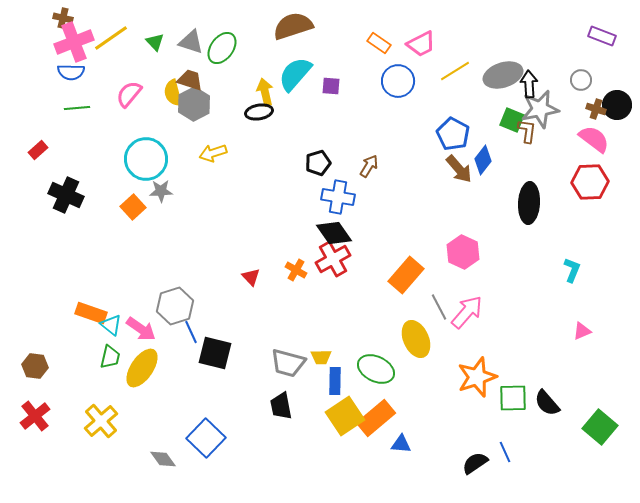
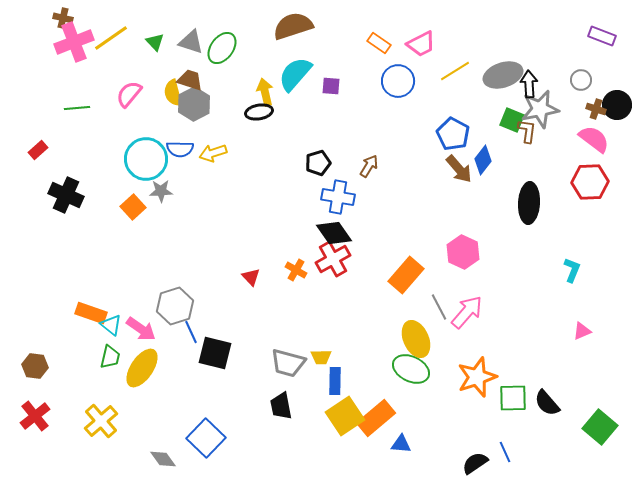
blue semicircle at (71, 72): moved 109 px right, 77 px down
green ellipse at (376, 369): moved 35 px right
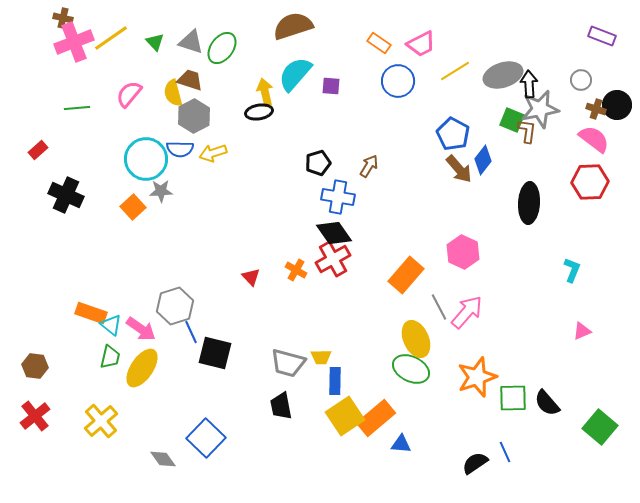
gray hexagon at (194, 104): moved 12 px down
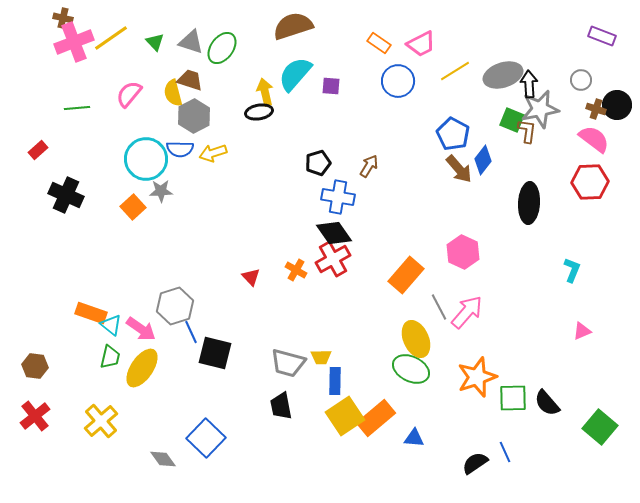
blue triangle at (401, 444): moved 13 px right, 6 px up
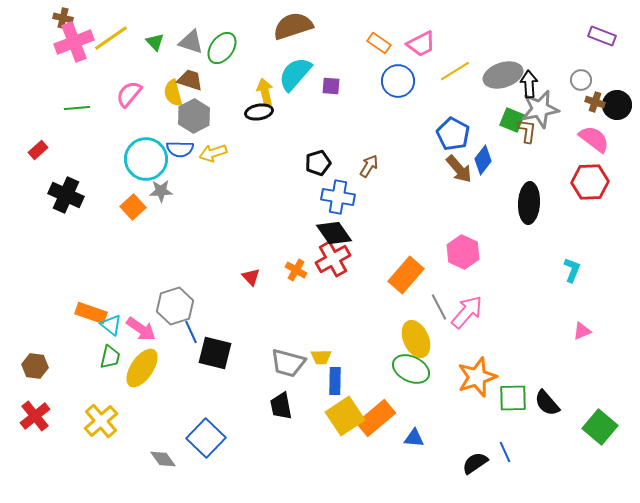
brown cross at (596, 109): moved 1 px left, 7 px up
